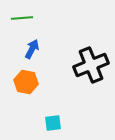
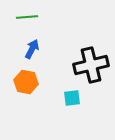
green line: moved 5 px right, 1 px up
black cross: rotated 8 degrees clockwise
cyan square: moved 19 px right, 25 px up
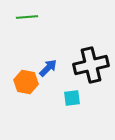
blue arrow: moved 16 px right, 19 px down; rotated 18 degrees clockwise
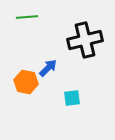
black cross: moved 6 px left, 25 px up
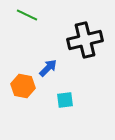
green line: moved 2 px up; rotated 30 degrees clockwise
orange hexagon: moved 3 px left, 4 px down
cyan square: moved 7 px left, 2 px down
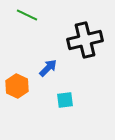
orange hexagon: moved 6 px left; rotated 15 degrees clockwise
